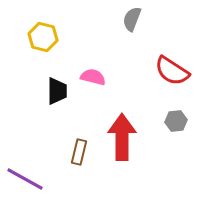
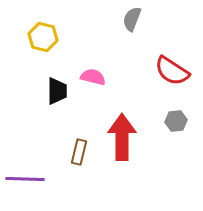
purple line: rotated 27 degrees counterclockwise
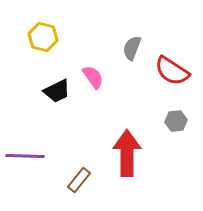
gray semicircle: moved 29 px down
pink semicircle: rotated 40 degrees clockwise
black trapezoid: rotated 64 degrees clockwise
red arrow: moved 5 px right, 16 px down
brown rectangle: moved 28 px down; rotated 25 degrees clockwise
purple line: moved 23 px up
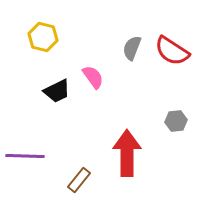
red semicircle: moved 20 px up
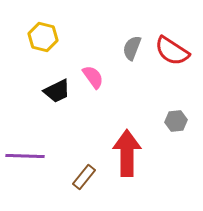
brown rectangle: moved 5 px right, 3 px up
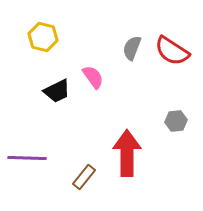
purple line: moved 2 px right, 2 px down
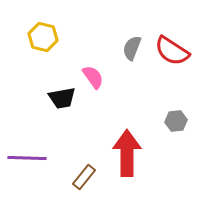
black trapezoid: moved 5 px right, 7 px down; rotated 16 degrees clockwise
